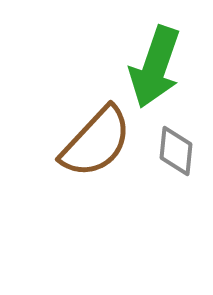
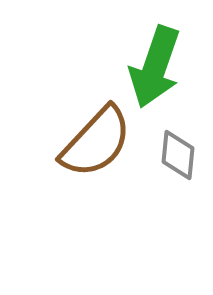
gray diamond: moved 2 px right, 4 px down
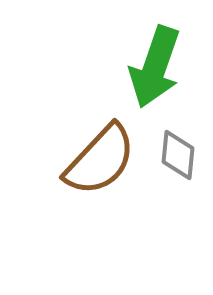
brown semicircle: moved 4 px right, 18 px down
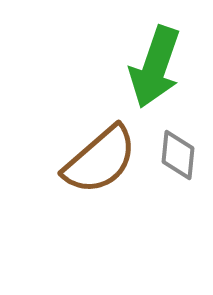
brown semicircle: rotated 6 degrees clockwise
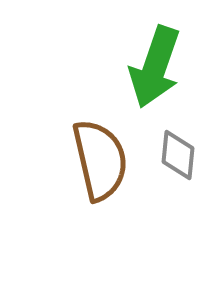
brown semicircle: rotated 62 degrees counterclockwise
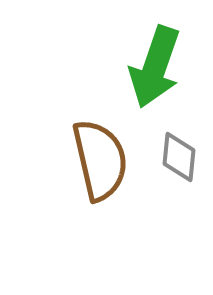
gray diamond: moved 1 px right, 2 px down
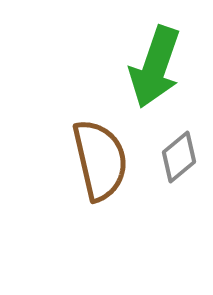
gray diamond: rotated 45 degrees clockwise
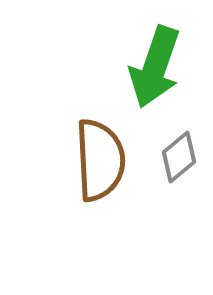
brown semicircle: rotated 10 degrees clockwise
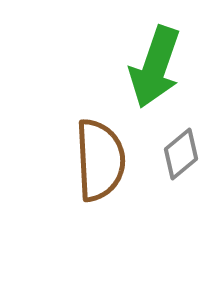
gray diamond: moved 2 px right, 3 px up
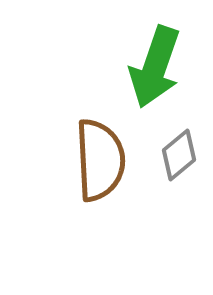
gray diamond: moved 2 px left, 1 px down
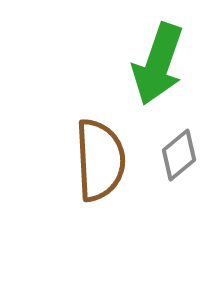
green arrow: moved 3 px right, 3 px up
